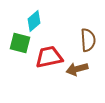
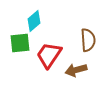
green square: rotated 20 degrees counterclockwise
red trapezoid: moved 2 px up; rotated 44 degrees counterclockwise
brown arrow: moved 1 px left, 1 px down
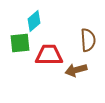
red trapezoid: rotated 56 degrees clockwise
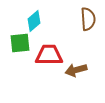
brown semicircle: moved 21 px up
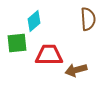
green square: moved 3 px left
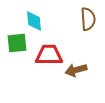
cyan diamond: rotated 55 degrees counterclockwise
